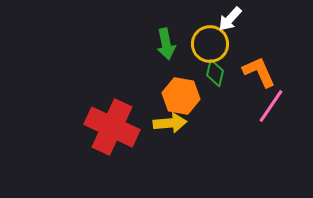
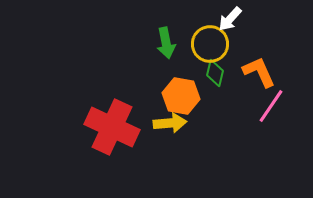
green arrow: moved 1 px up
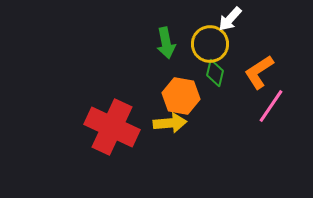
orange L-shape: rotated 99 degrees counterclockwise
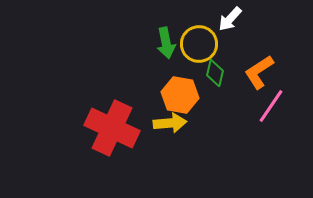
yellow circle: moved 11 px left
orange hexagon: moved 1 px left, 1 px up
red cross: moved 1 px down
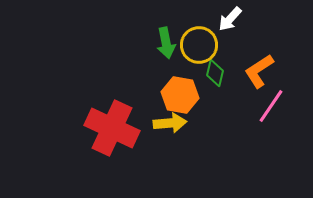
yellow circle: moved 1 px down
orange L-shape: moved 1 px up
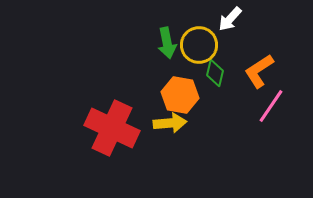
green arrow: moved 1 px right
